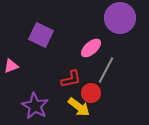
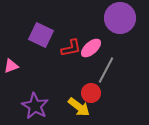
red L-shape: moved 31 px up
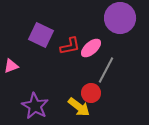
red L-shape: moved 1 px left, 2 px up
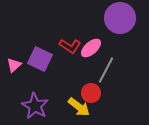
purple square: moved 1 px left, 24 px down
red L-shape: rotated 45 degrees clockwise
pink triangle: moved 3 px right, 1 px up; rotated 21 degrees counterclockwise
